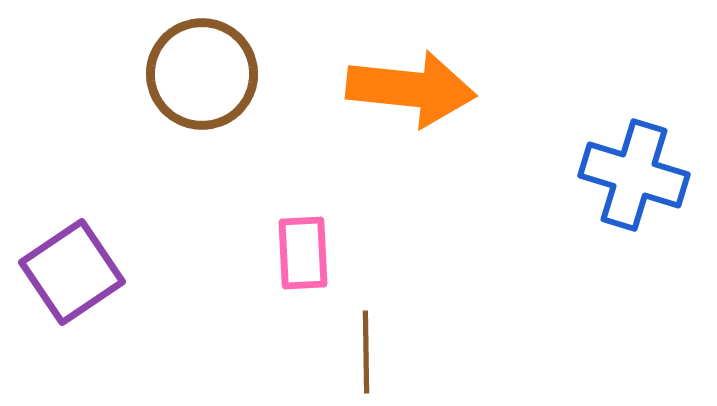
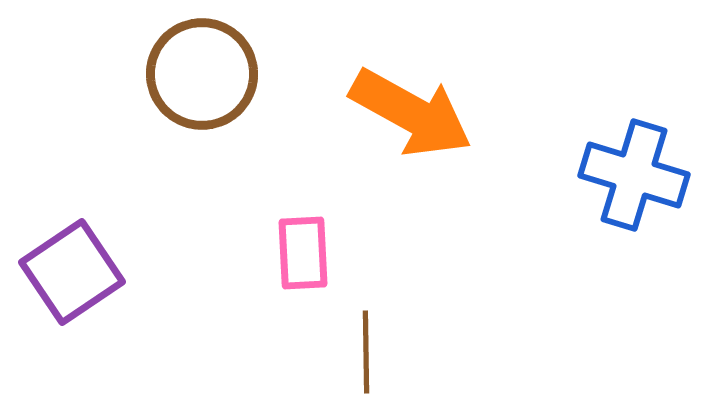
orange arrow: moved 24 px down; rotated 23 degrees clockwise
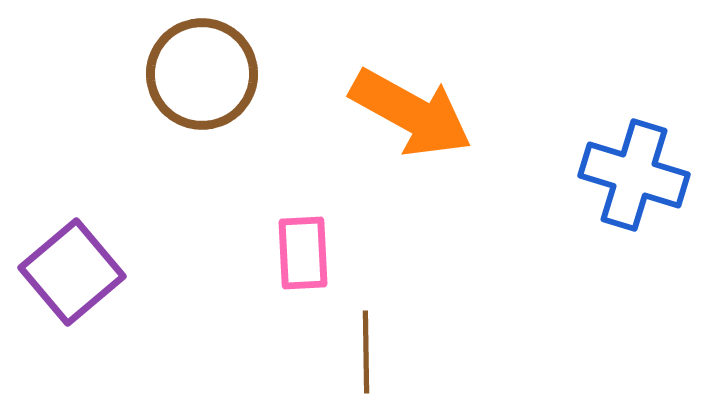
purple square: rotated 6 degrees counterclockwise
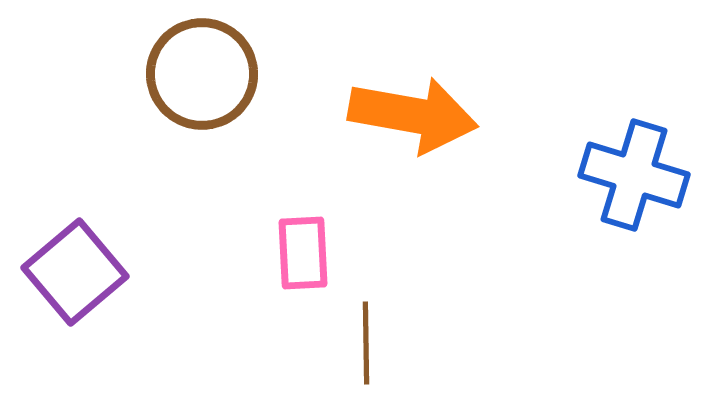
orange arrow: moved 2 px right, 2 px down; rotated 19 degrees counterclockwise
purple square: moved 3 px right
brown line: moved 9 px up
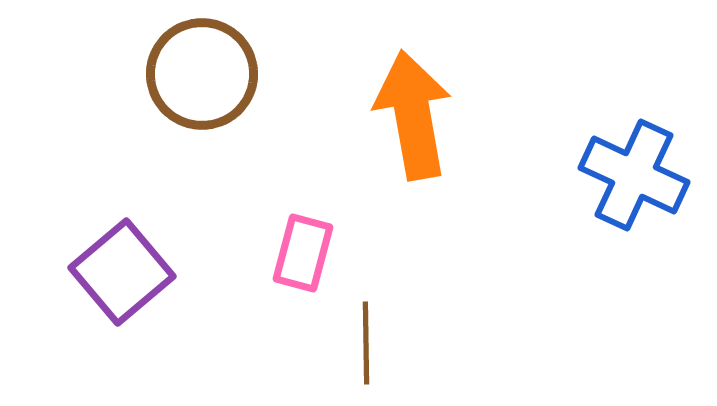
orange arrow: rotated 110 degrees counterclockwise
blue cross: rotated 8 degrees clockwise
pink rectangle: rotated 18 degrees clockwise
purple square: moved 47 px right
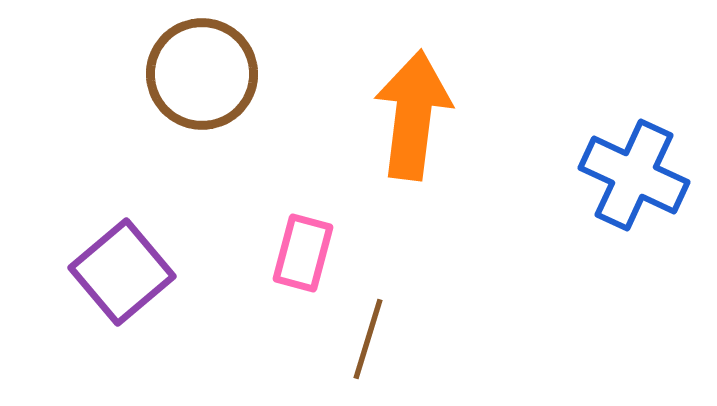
orange arrow: rotated 17 degrees clockwise
brown line: moved 2 px right, 4 px up; rotated 18 degrees clockwise
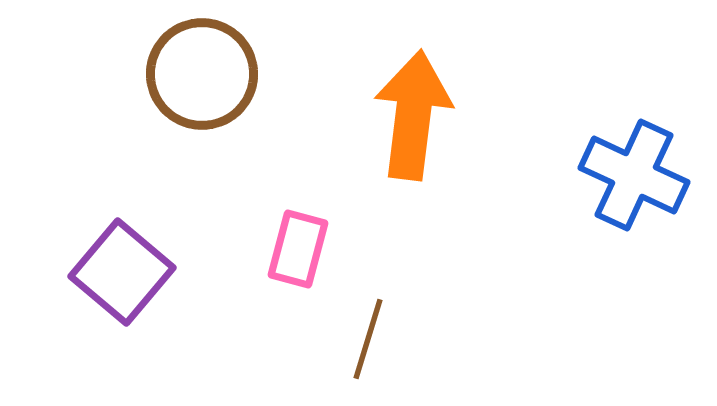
pink rectangle: moved 5 px left, 4 px up
purple square: rotated 10 degrees counterclockwise
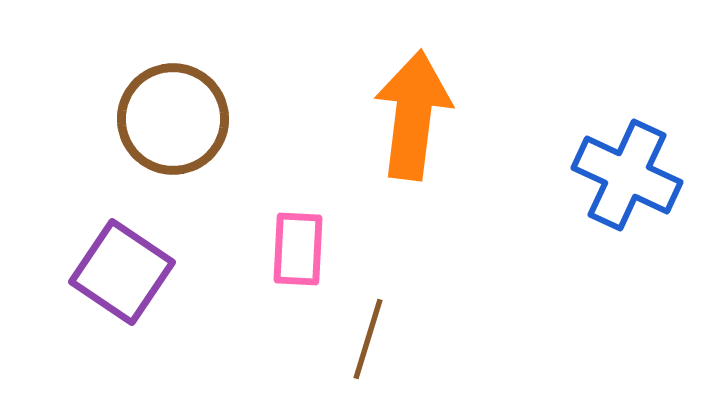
brown circle: moved 29 px left, 45 px down
blue cross: moved 7 px left
pink rectangle: rotated 12 degrees counterclockwise
purple square: rotated 6 degrees counterclockwise
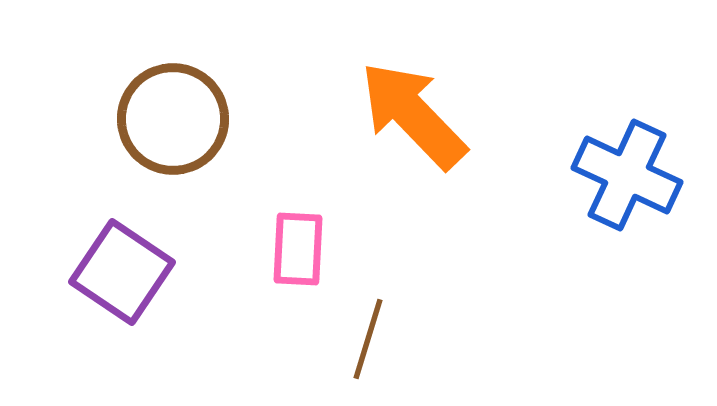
orange arrow: rotated 51 degrees counterclockwise
